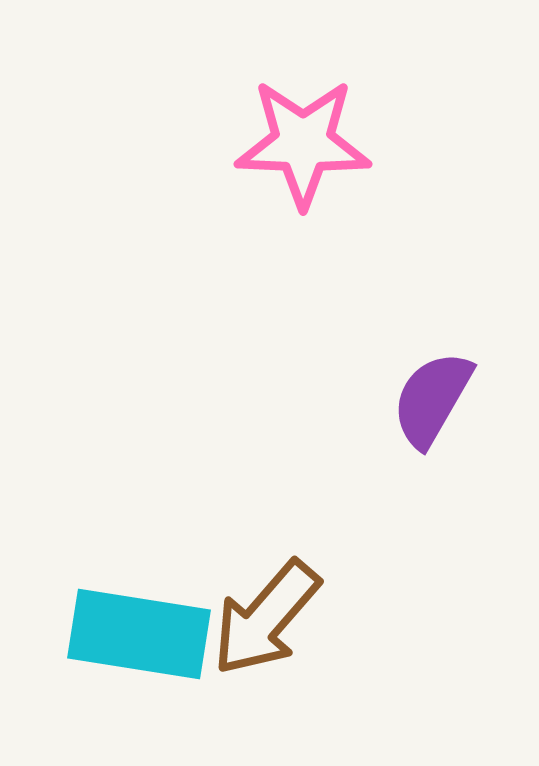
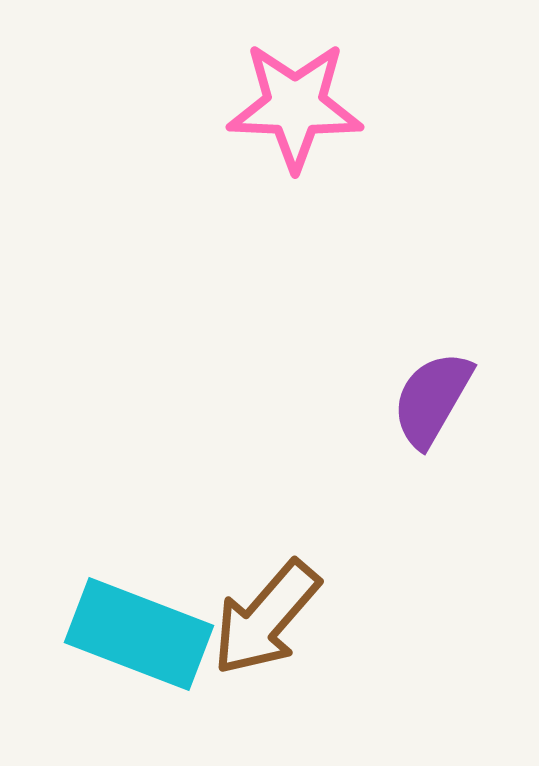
pink star: moved 8 px left, 37 px up
cyan rectangle: rotated 12 degrees clockwise
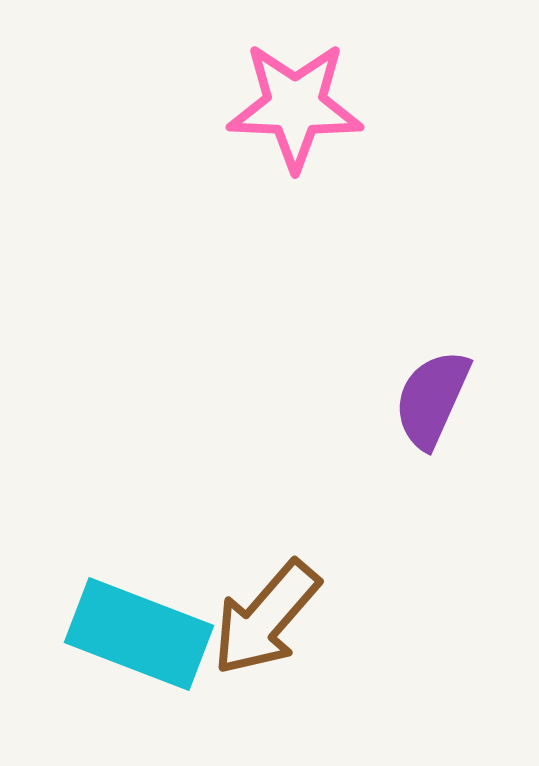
purple semicircle: rotated 6 degrees counterclockwise
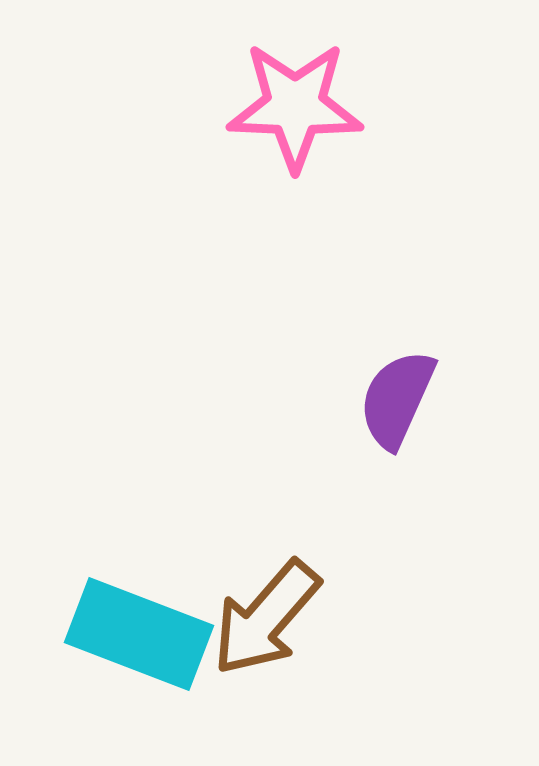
purple semicircle: moved 35 px left
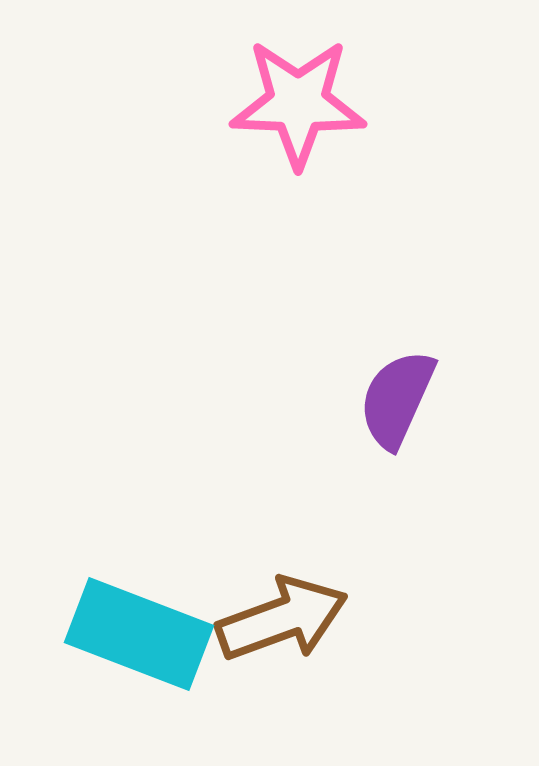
pink star: moved 3 px right, 3 px up
brown arrow: moved 16 px right, 1 px down; rotated 151 degrees counterclockwise
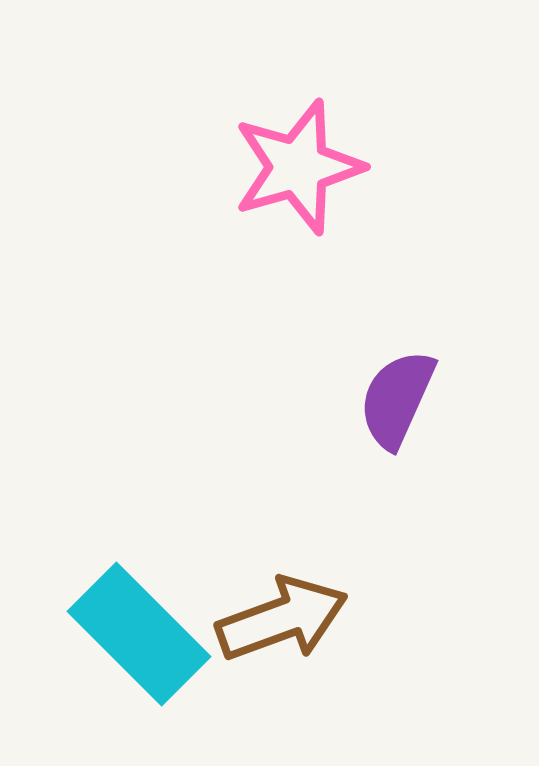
pink star: moved 64 px down; rotated 18 degrees counterclockwise
cyan rectangle: rotated 24 degrees clockwise
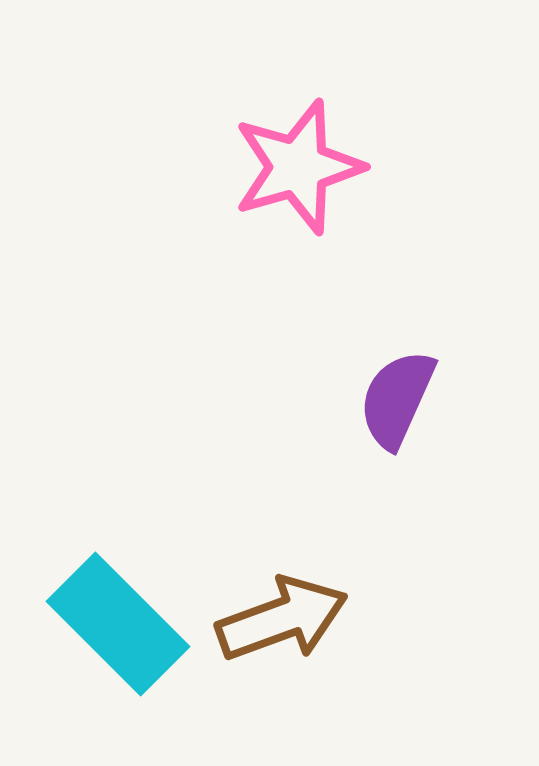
cyan rectangle: moved 21 px left, 10 px up
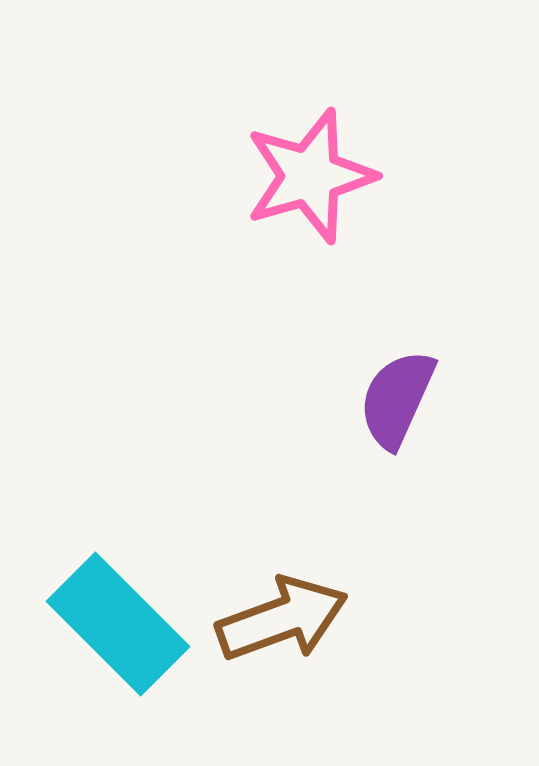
pink star: moved 12 px right, 9 px down
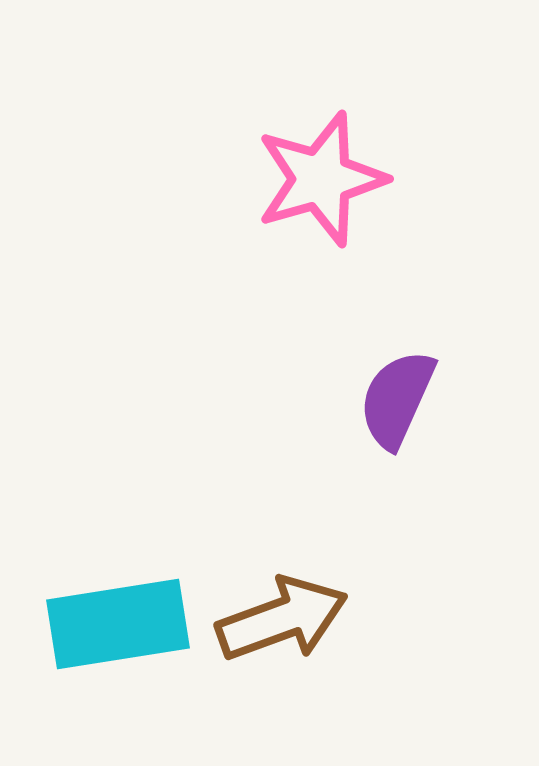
pink star: moved 11 px right, 3 px down
cyan rectangle: rotated 54 degrees counterclockwise
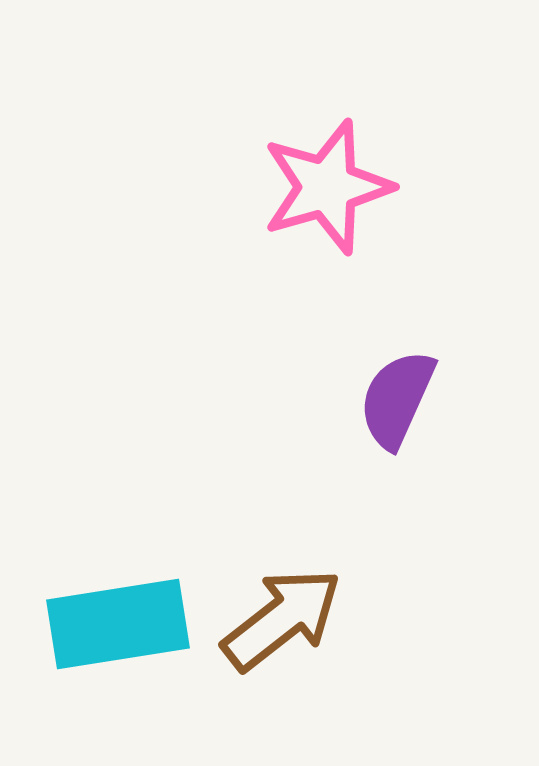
pink star: moved 6 px right, 8 px down
brown arrow: rotated 18 degrees counterclockwise
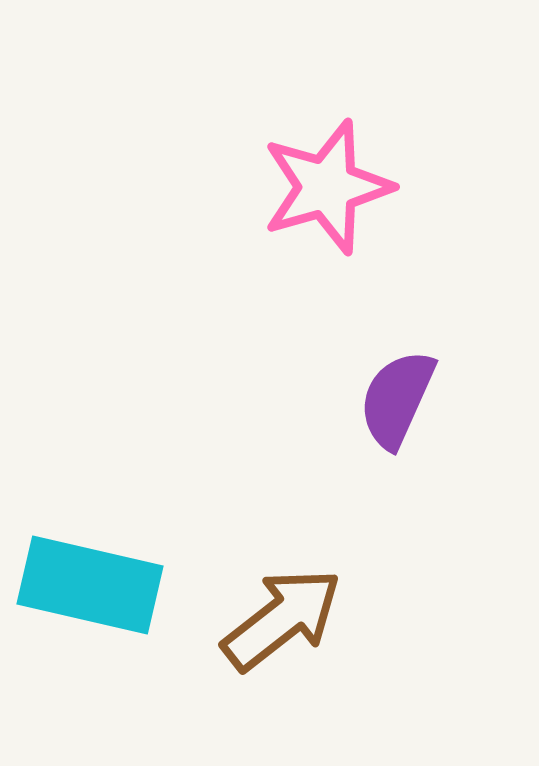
cyan rectangle: moved 28 px left, 39 px up; rotated 22 degrees clockwise
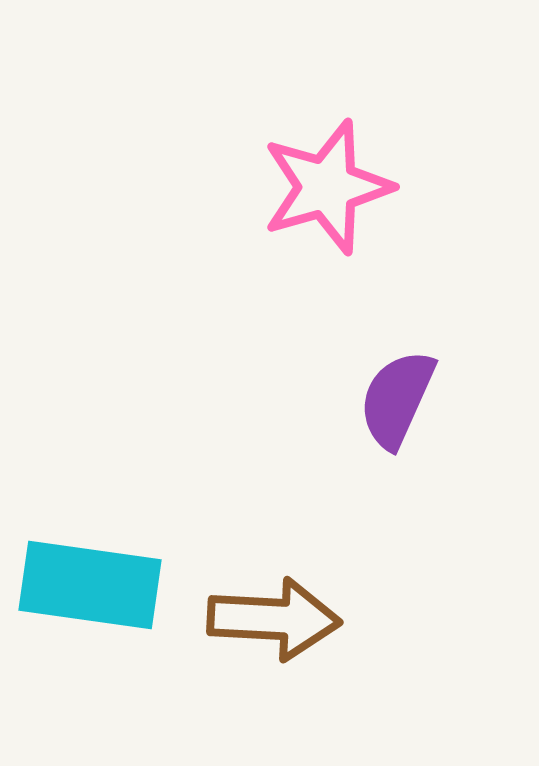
cyan rectangle: rotated 5 degrees counterclockwise
brown arrow: moved 8 px left; rotated 41 degrees clockwise
